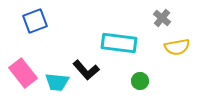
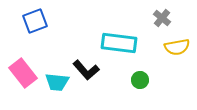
green circle: moved 1 px up
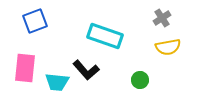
gray cross: rotated 18 degrees clockwise
cyan rectangle: moved 14 px left, 7 px up; rotated 12 degrees clockwise
yellow semicircle: moved 9 px left
pink rectangle: moved 2 px right, 5 px up; rotated 44 degrees clockwise
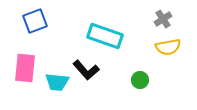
gray cross: moved 1 px right, 1 px down
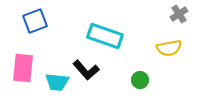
gray cross: moved 16 px right, 5 px up
yellow semicircle: moved 1 px right, 1 px down
pink rectangle: moved 2 px left
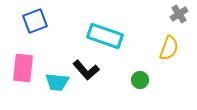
yellow semicircle: rotated 60 degrees counterclockwise
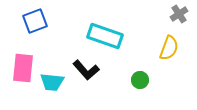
cyan trapezoid: moved 5 px left
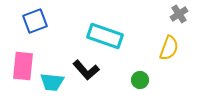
pink rectangle: moved 2 px up
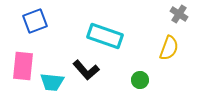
gray cross: rotated 24 degrees counterclockwise
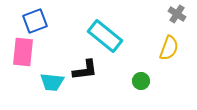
gray cross: moved 2 px left
cyan rectangle: rotated 20 degrees clockwise
pink rectangle: moved 14 px up
black L-shape: moved 1 px left; rotated 56 degrees counterclockwise
green circle: moved 1 px right, 1 px down
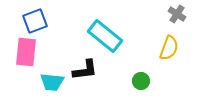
pink rectangle: moved 3 px right
